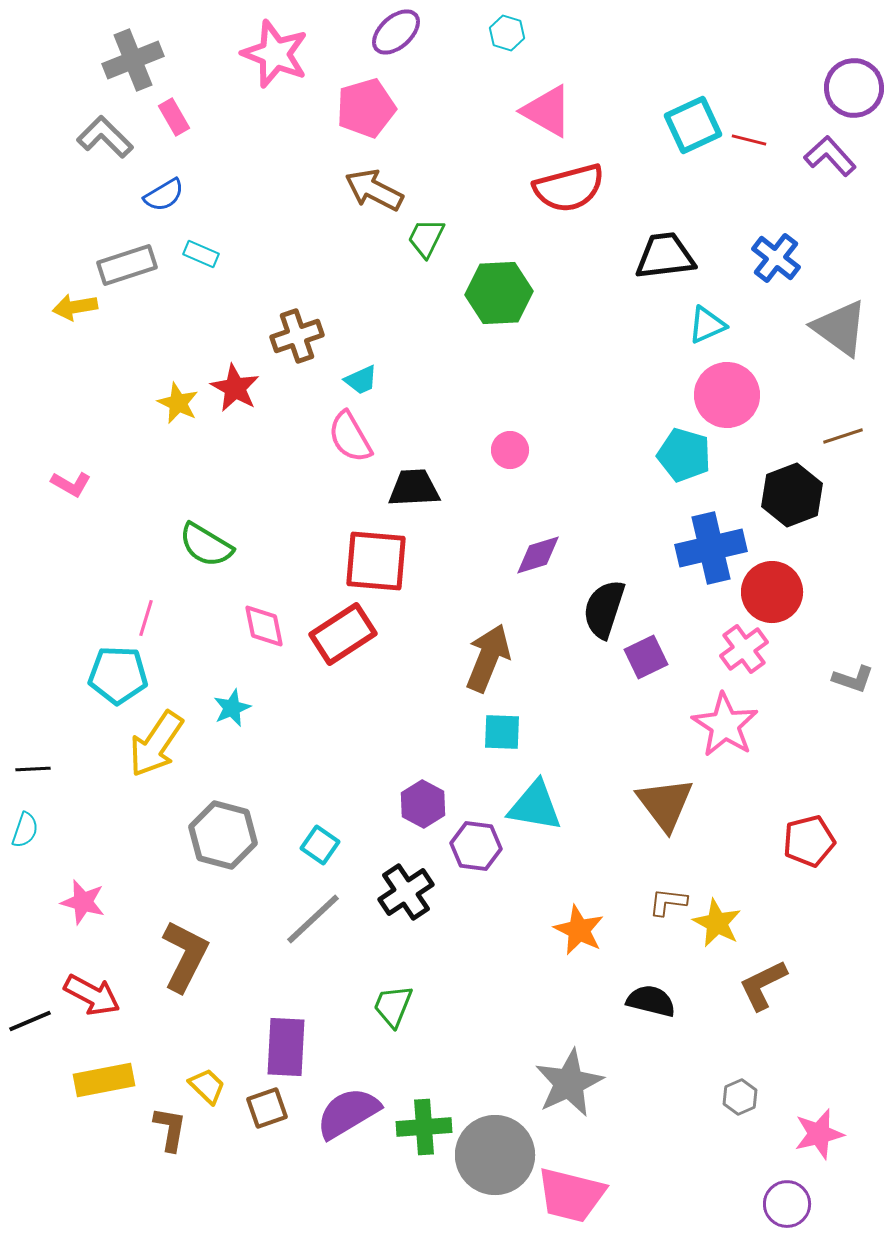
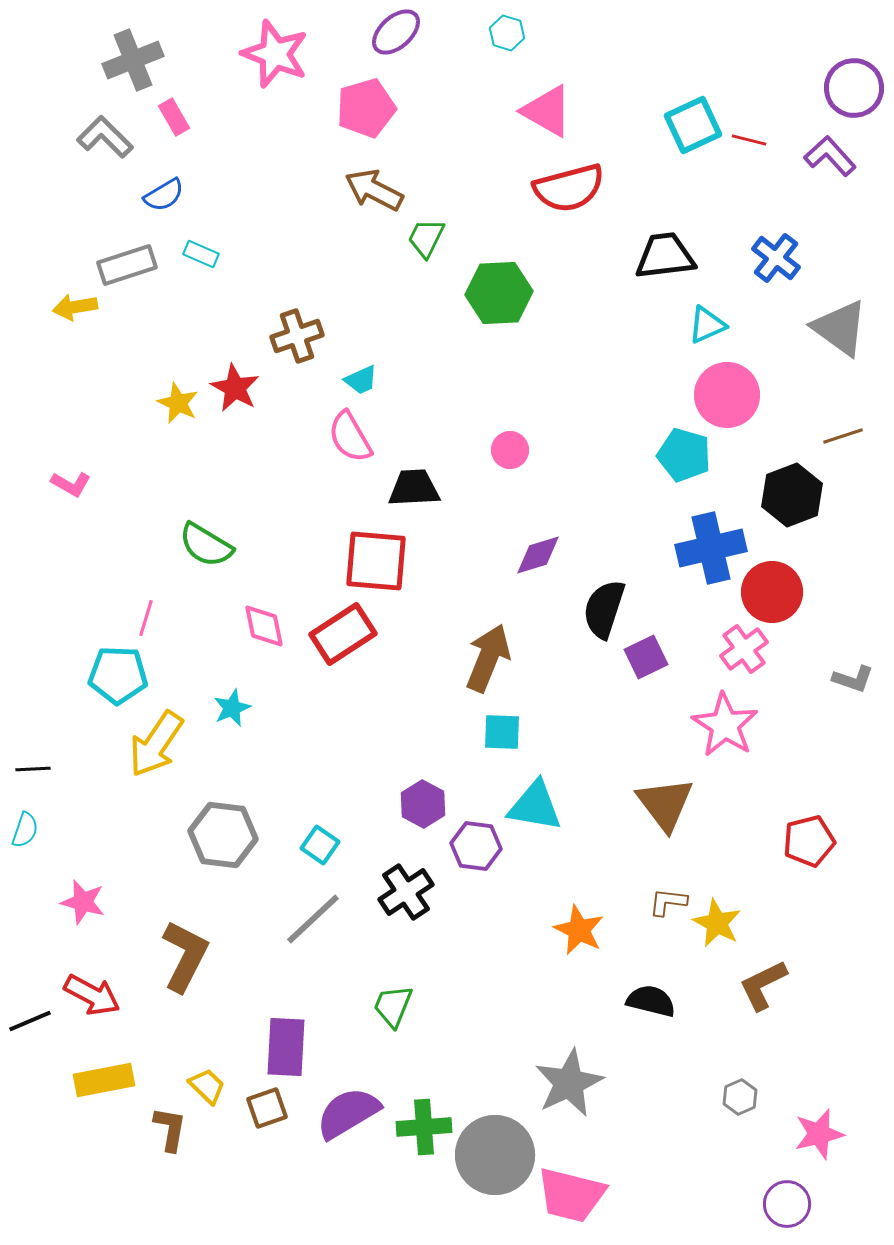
gray hexagon at (223, 835): rotated 8 degrees counterclockwise
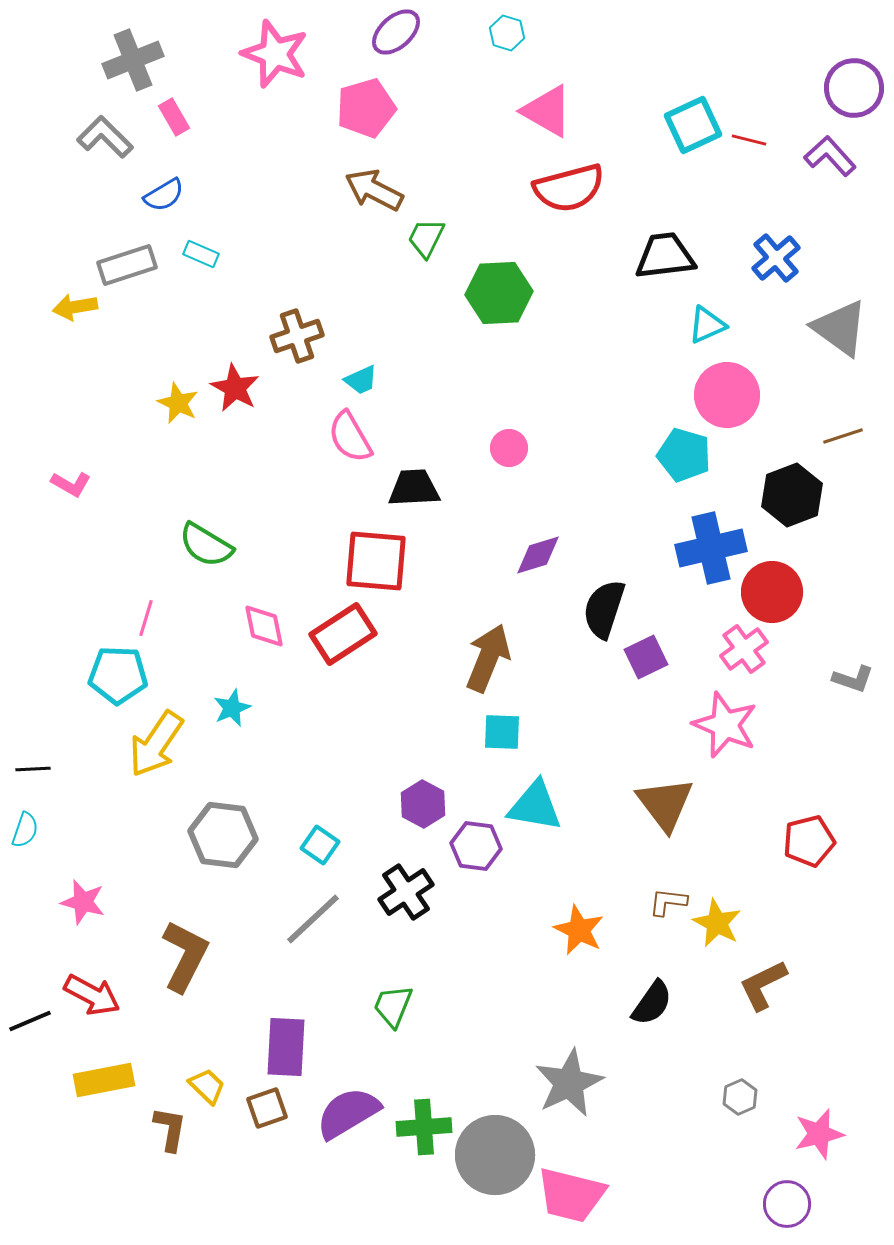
blue cross at (776, 258): rotated 12 degrees clockwise
pink circle at (510, 450): moved 1 px left, 2 px up
pink star at (725, 725): rotated 10 degrees counterclockwise
black semicircle at (651, 1001): moved 1 px right, 2 px down; rotated 111 degrees clockwise
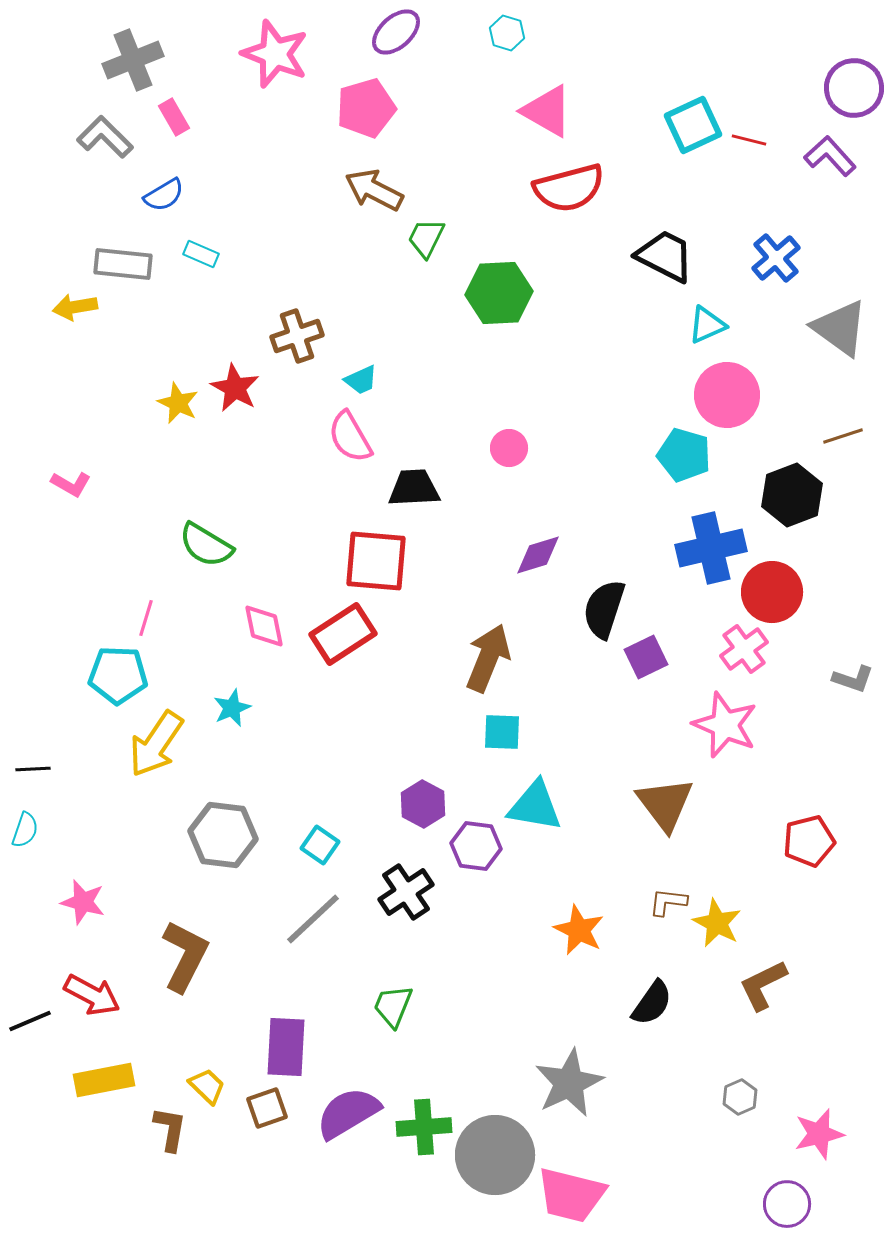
black trapezoid at (665, 256): rotated 34 degrees clockwise
gray rectangle at (127, 265): moved 4 px left, 1 px up; rotated 24 degrees clockwise
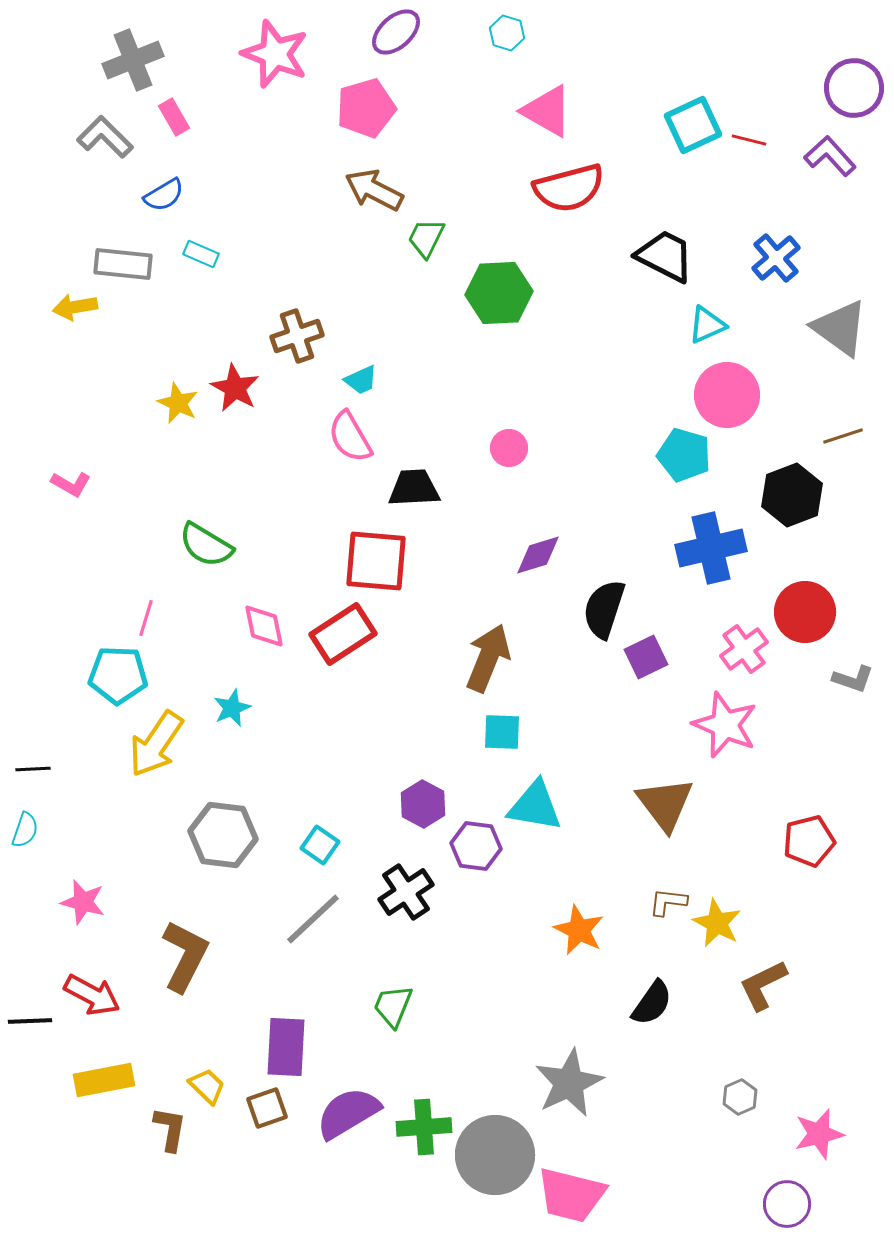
red circle at (772, 592): moved 33 px right, 20 px down
black line at (30, 1021): rotated 21 degrees clockwise
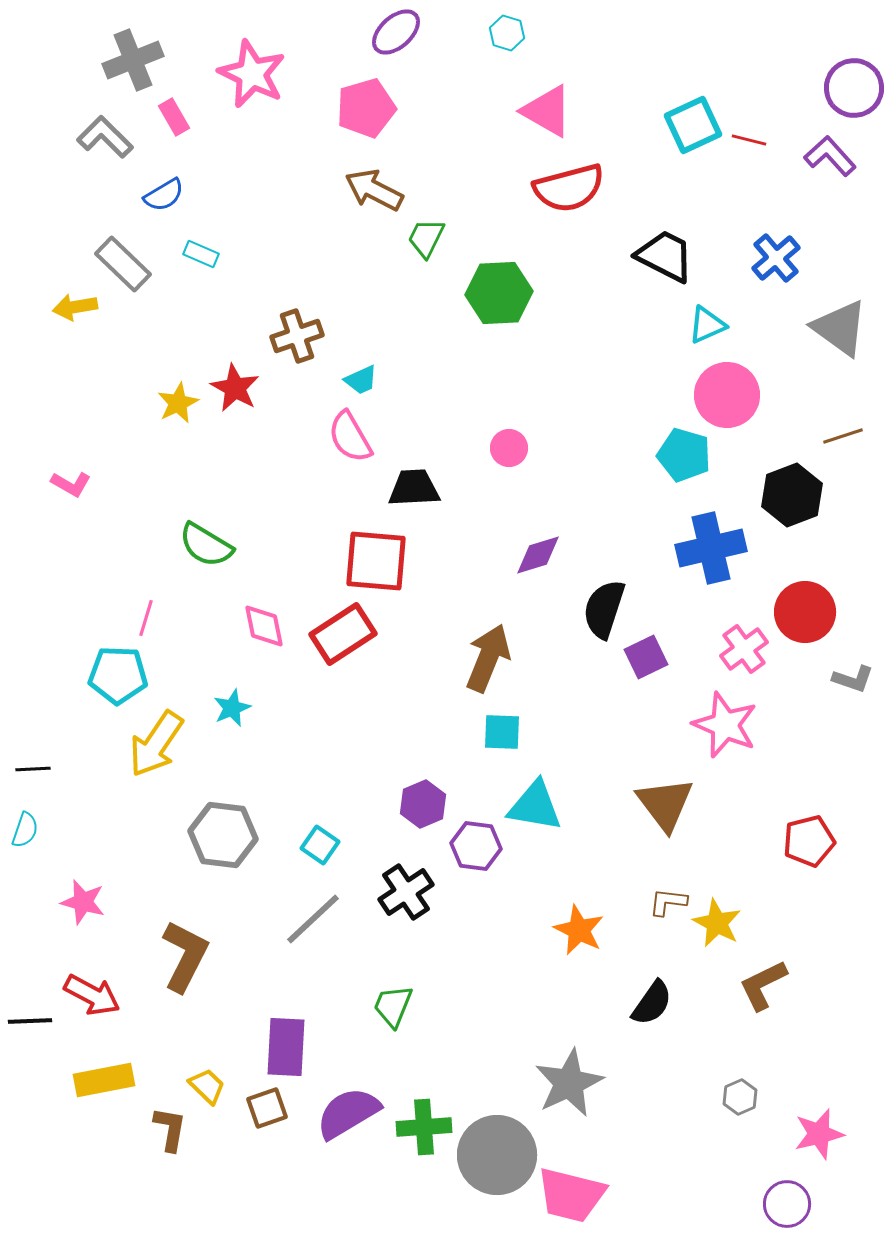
pink star at (275, 54): moved 23 px left, 20 px down; rotated 4 degrees clockwise
gray rectangle at (123, 264): rotated 38 degrees clockwise
yellow star at (178, 403): rotated 21 degrees clockwise
purple hexagon at (423, 804): rotated 9 degrees clockwise
gray circle at (495, 1155): moved 2 px right
